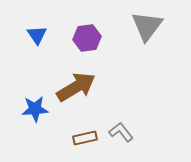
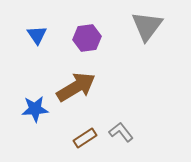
brown rectangle: rotated 20 degrees counterclockwise
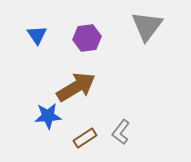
blue star: moved 13 px right, 7 px down
gray L-shape: rotated 105 degrees counterclockwise
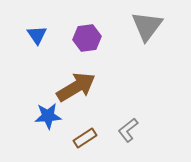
gray L-shape: moved 7 px right, 2 px up; rotated 15 degrees clockwise
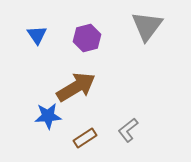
purple hexagon: rotated 8 degrees counterclockwise
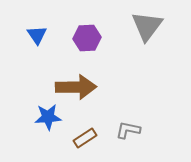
purple hexagon: rotated 12 degrees clockwise
brown arrow: rotated 30 degrees clockwise
blue star: moved 1 px down
gray L-shape: rotated 50 degrees clockwise
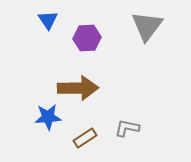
blue triangle: moved 11 px right, 15 px up
brown arrow: moved 2 px right, 1 px down
gray L-shape: moved 1 px left, 2 px up
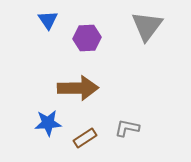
blue star: moved 6 px down
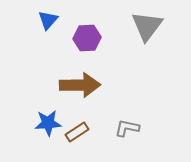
blue triangle: rotated 15 degrees clockwise
brown arrow: moved 2 px right, 3 px up
brown rectangle: moved 8 px left, 6 px up
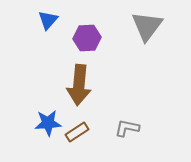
brown arrow: moved 1 px left; rotated 96 degrees clockwise
